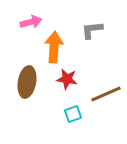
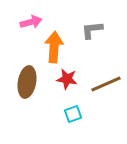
brown line: moved 10 px up
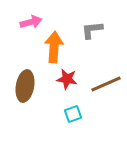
brown ellipse: moved 2 px left, 4 px down
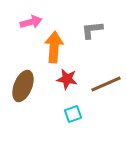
brown ellipse: moved 2 px left; rotated 12 degrees clockwise
